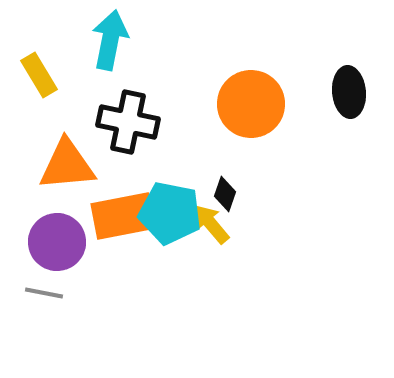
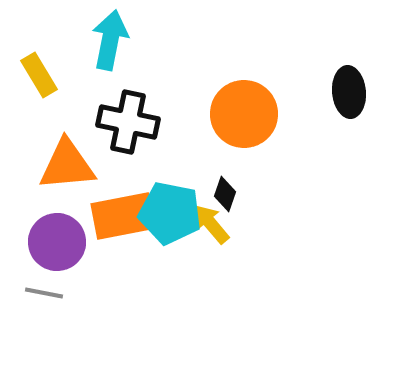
orange circle: moved 7 px left, 10 px down
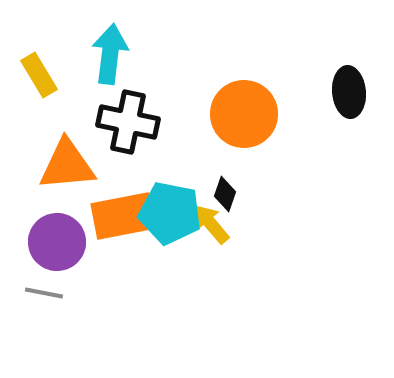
cyan arrow: moved 14 px down; rotated 4 degrees counterclockwise
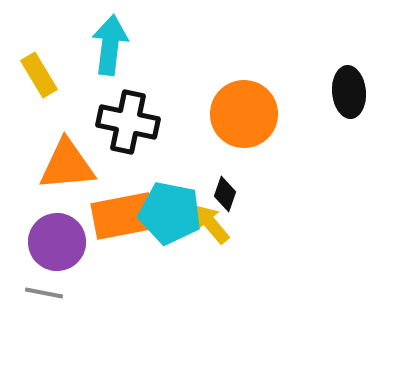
cyan arrow: moved 9 px up
